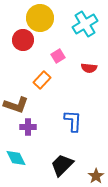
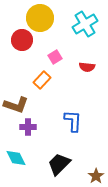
red circle: moved 1 px left
pink square: moved 3 px left, 1 px down
red semicircle: moved 2 px left, 1 px up
black trapezoid: moved 3 px left, 1 px up
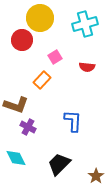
cyan cross: rotated 15 degrees clockwise
purple cross: rotated 28 degrees clockwise
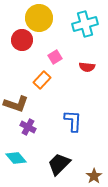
yellow circle: moved 1 px left
brown L-shape: moved 1 px up
cyan diamond: rotated 15 degrees counterclockwise
brown star: moved 2 px left
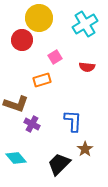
cyan cross: rotated 15 degrees counterclockwise
orange rectangle: rotated 30 degrees clockwise
purple cross: moved 4 px right, 3 px up
brown star: moved 9 px left, 27 px up
